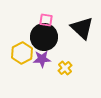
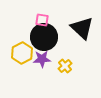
pink square: moved 4 px left
yellow cross: moved 2 px up
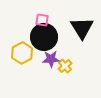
black triangle: rotated 15 degrees clockwise
purple star: moved 9 px right
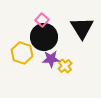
pink square: rotated 32 degrees clockwise
yellow hexagon: rotated 15 degrees counterclockwise
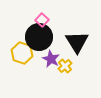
black triangle: moved 5 px left, 14 px down
black circle: moved 5 px left
purple star: rotated 30 degrees clockwise
